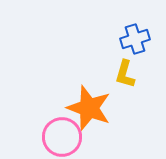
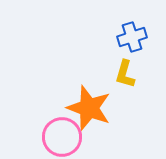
blue cross: moved 3 px left, 2 px up
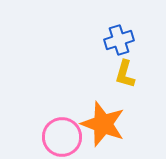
blue cross: moved 13 px left, 3 px down
orange star: moved 14 px right, 16 px down
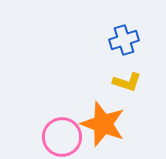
blue cross: moved 5 px right
yellow L-shape: moved 2 px right, 8 px down; rotated 88 degrees counterclockwise
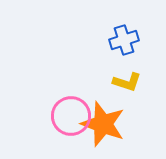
pink circle: moved 9 px right, 21 px up
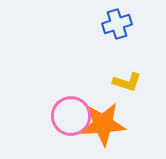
blue cross: moved 7 px left, 16 px up
orange star: rotated 24 degrees counterclockwise
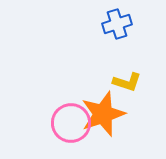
pink circle: moved 7 px down
orange star: moved 10 px up; rotated 15 degrees counterclockwise
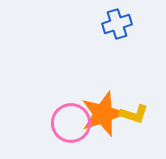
yellow L-shape: moved 7 px right, 32 px down
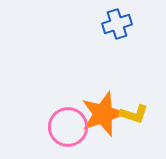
pink circle: moved 3 px left, 4 px down
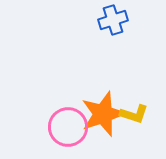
blue cross: moved 4 px left, 4 px up
